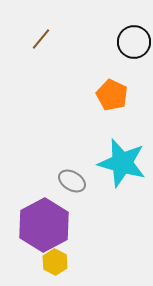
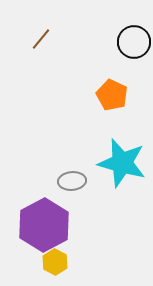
gray ellipse: rotated 36 degrees counterclockwise
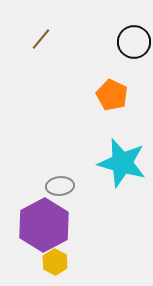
gray ellipse: moved 12 px left, 5 px down
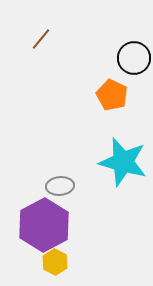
black circle: moved 16 px down
cyan star: moved 1 px right, 1 px up
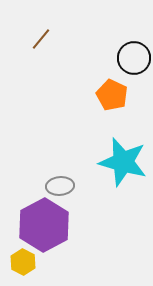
yellow hexagon: moved 32 px left
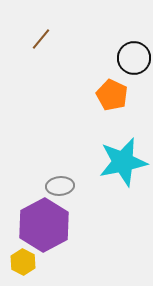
cyan star: rotated 27 degrees counterclockwise
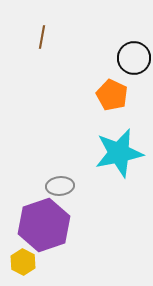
brown line: moved 1 px right, 2 px up; rotated 30 degrees counterclockwise
cyan star: moved 4 px left, 9 px up
purple hexagon: rotated 9 degrees clockwise
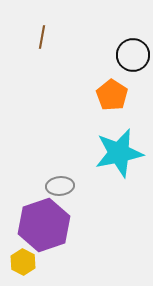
black circle: moved 1 px left, 3 px up
orange pentagon: rotated 8 degrees clockwise
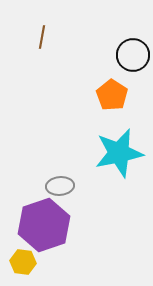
yellow hexagon: rotated 20 degrees counterclockwise
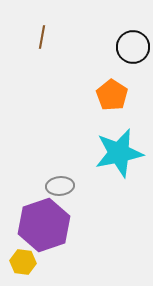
black circle: moved 8 px up
